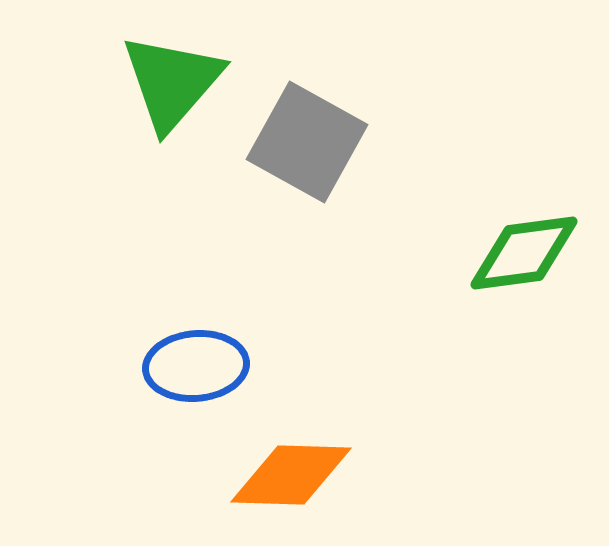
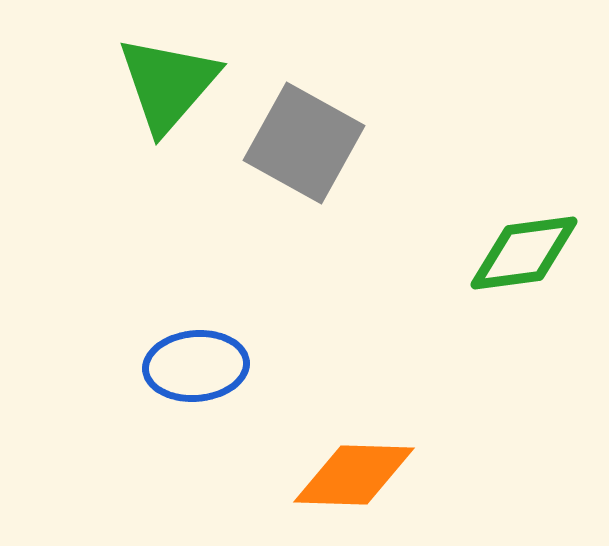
green triangle: moved 4 px left, 2 px down
gray square: moved 3 px left, 1 px down
orange diamond: moved 63 px right
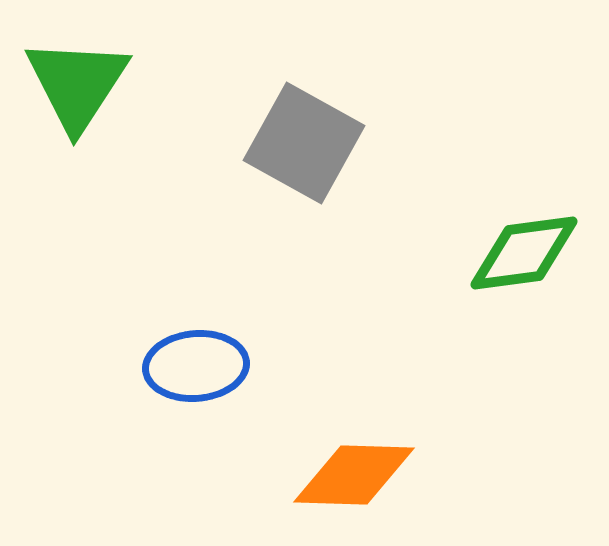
green triangle: moved 91 px left; rotated 8 degrees counterclockwise
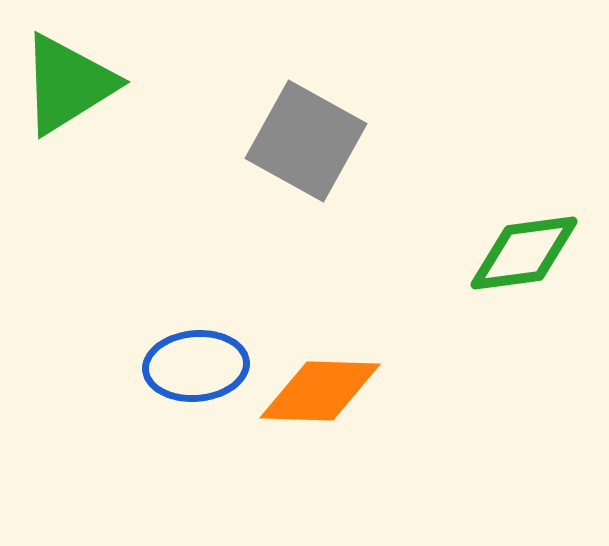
green triangle: moved 9 px left; rotated 25 degrees clockwise
gray square: moved 2 px right, 2 px up
orange diamond: moved 34 px left, 84 px up
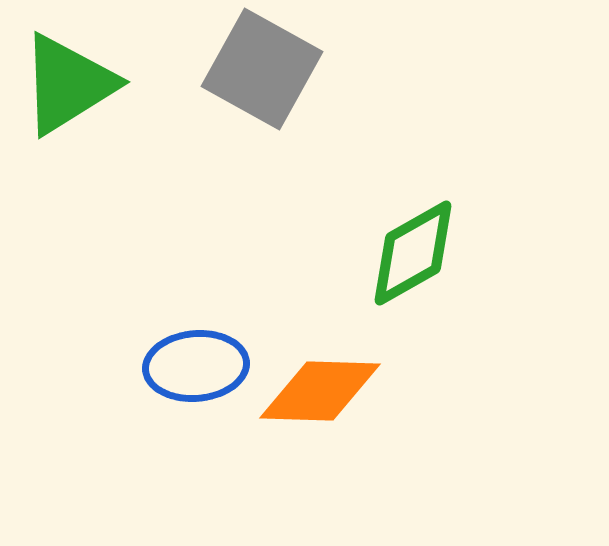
gray square: moved 44 px left, 72 px up
green diamond: moved 111 px left; rotated 22 degrees counterclockwise
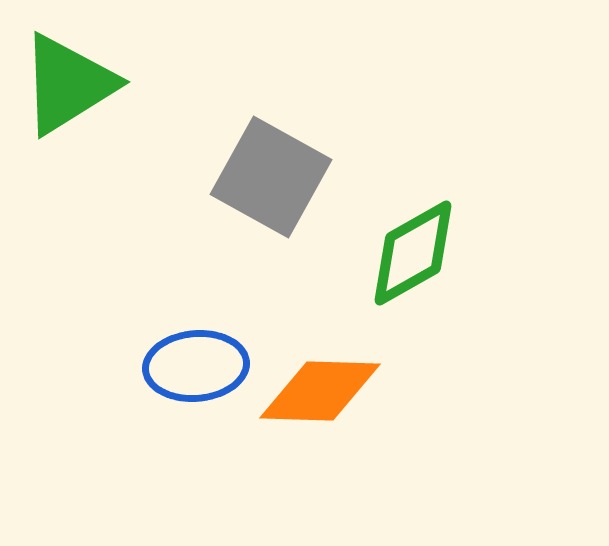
gray square: moved 9 px right, 108 px down
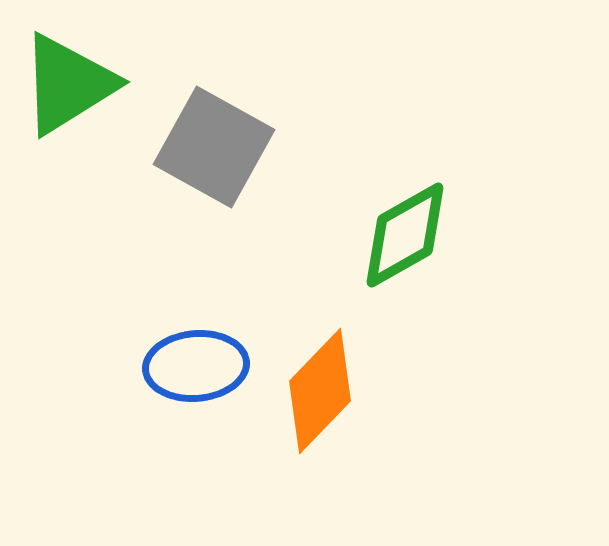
gray square: moved 57 px left, 30 px up
green diamond: moved 8 px left, 18 px up
orange diamond: rotated 48 degrees counterclockwise
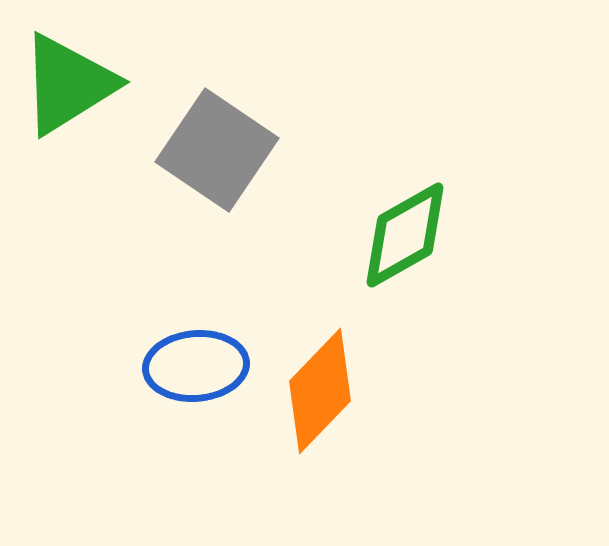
gray square: moved 3 px right, 3 px down; rotated 5 degrees clockwise
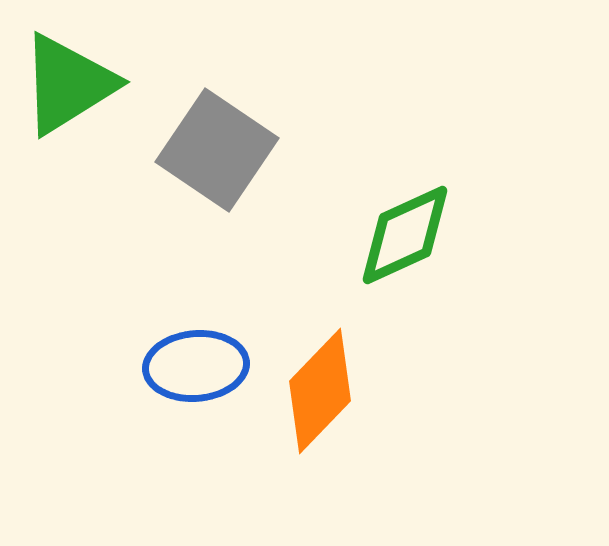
green diamond: rotated 5 degrees clockwise
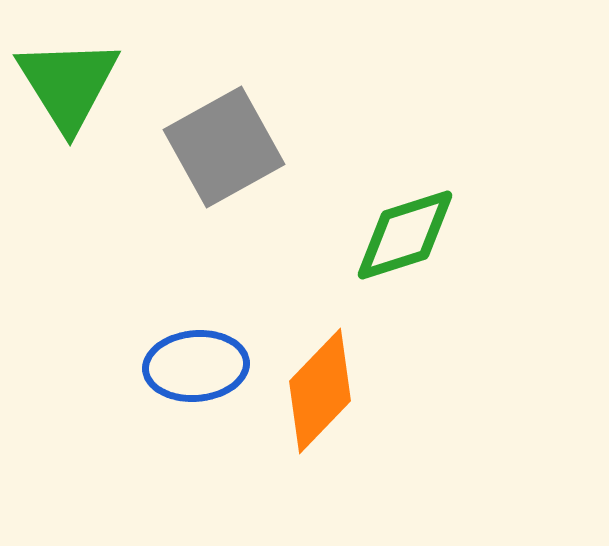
green triangle: rotated 30 degrees counterclockwise
gray square: moved 7 px right, 3 px up; rotated 27 degrees clockwise
green diamond: rotated 7 degrees clockwise
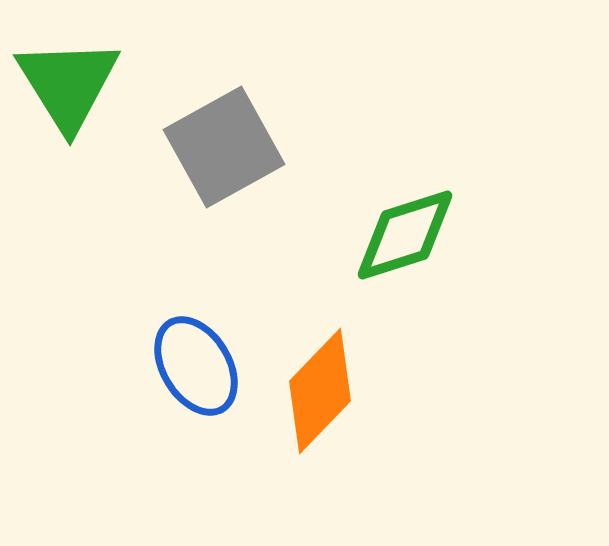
blue ellipse: rotated 64 degrees clockwise
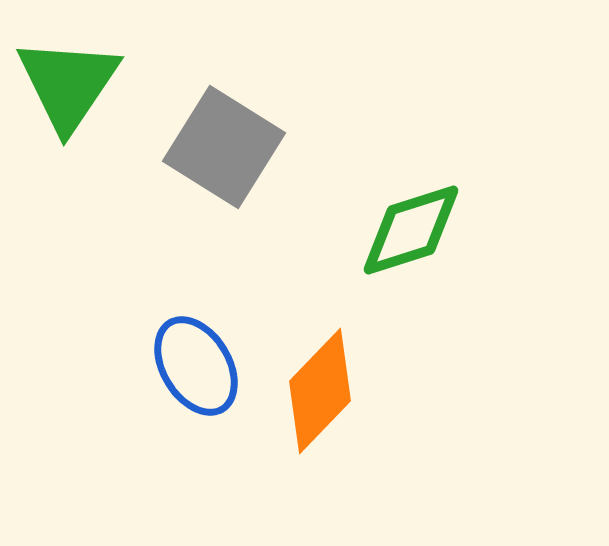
green triangle: rotated 6 degrees clockwise
gray square: rotated 29 degrees counterclockwise
green diamond: moved 6 px right, 5 px up
